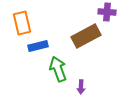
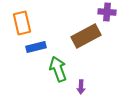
blue rectangle: moved 2 px left, 1 px down
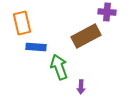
blue rectangle: rotated 18 degrees clockwise
green arrow: moved 1 px right, 2 px up
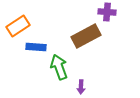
orange rectangle: moved 4 px left, 3 px down; rotated 70 degrees clockwise
